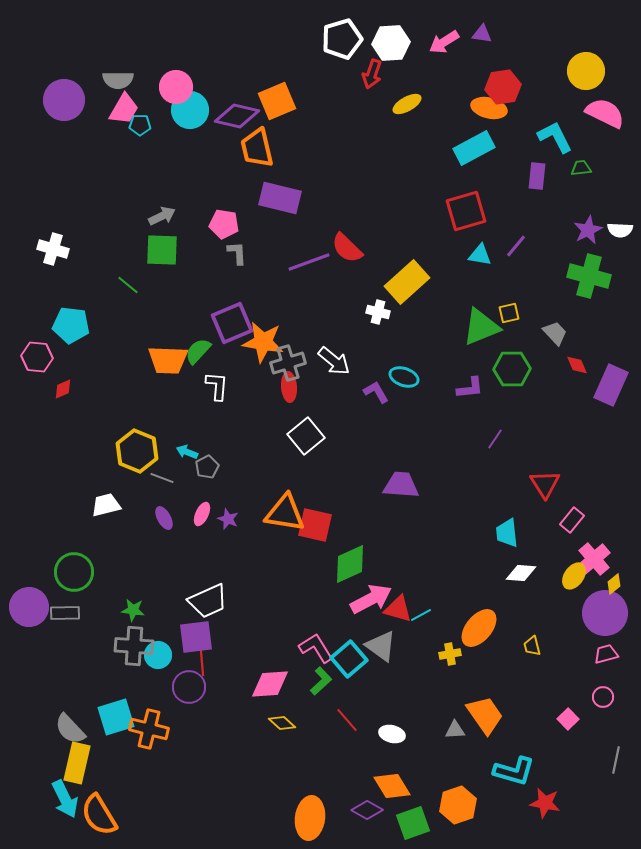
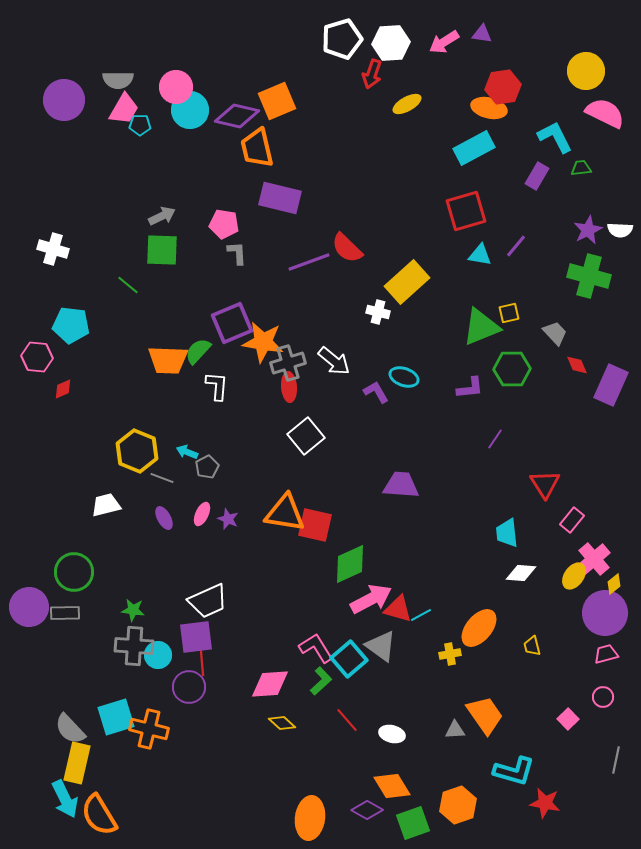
purple rectangle at (537, 176): rotated 24 degrees clockwise
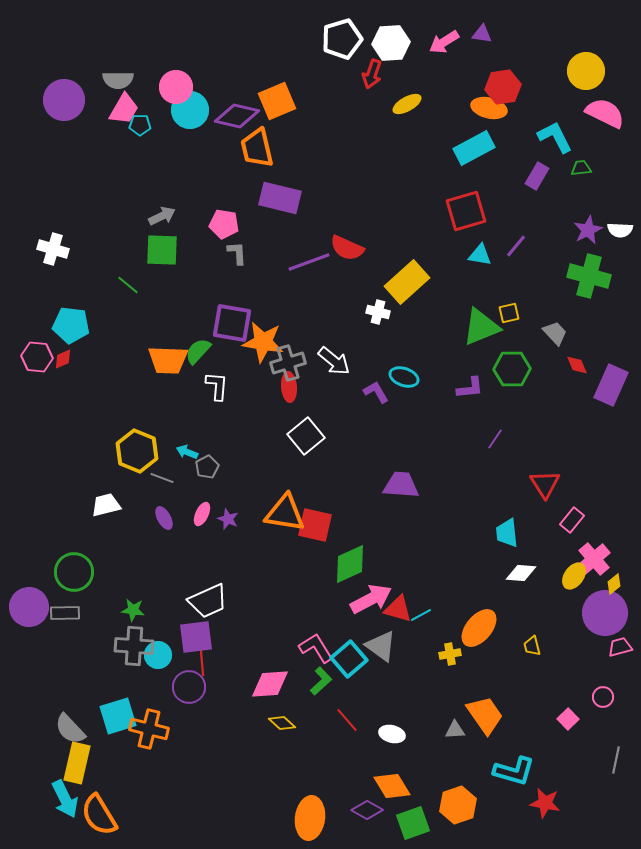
red semicircle at (347, 248): rotated 20 degrees counterclockwise
purple square at (232, 323): rotated 33 degrees clockwise
red diamond at (63, 389): moved 30 px up
pink trapezoid at (606, 654): moved 14 px right, 7 px up
cyan square at (116, 717): moved 2 px right, 1 px up
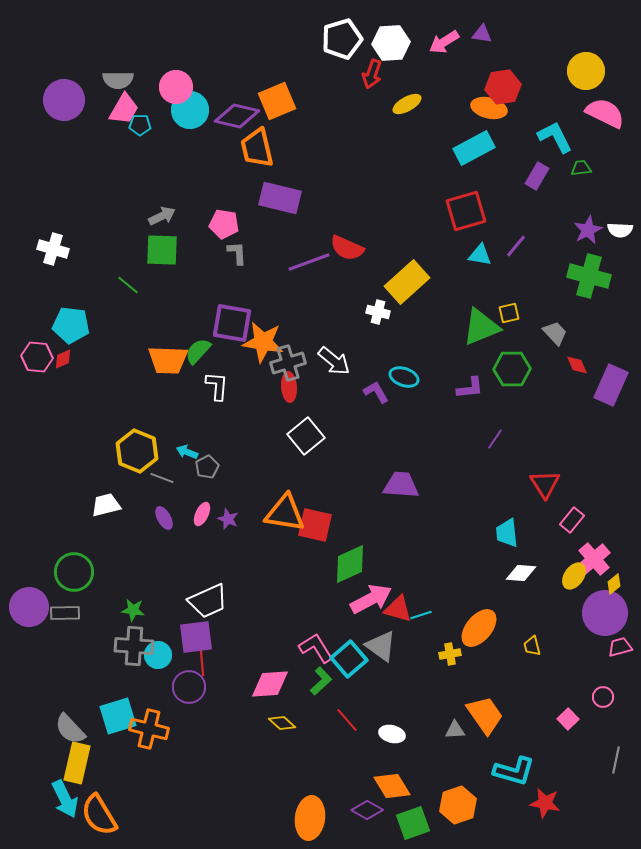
cyan line at (421, 615): rotated 10 degrees clockwise
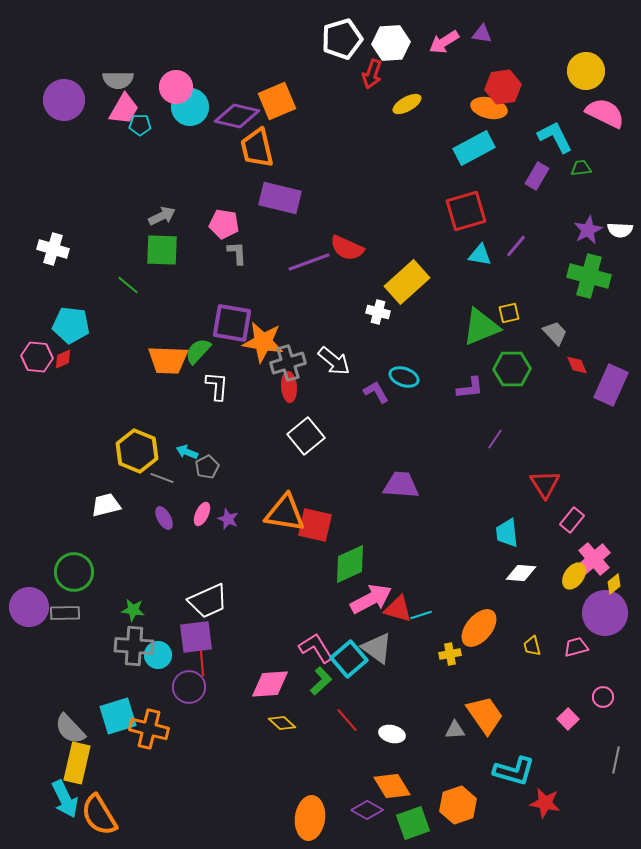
cyan circle at (190, 110): moved 3 px up
gray triangle at (381, 646): moved 4 px left, 2 px down
pink trapezoid at (620, 647): moved 44 px left
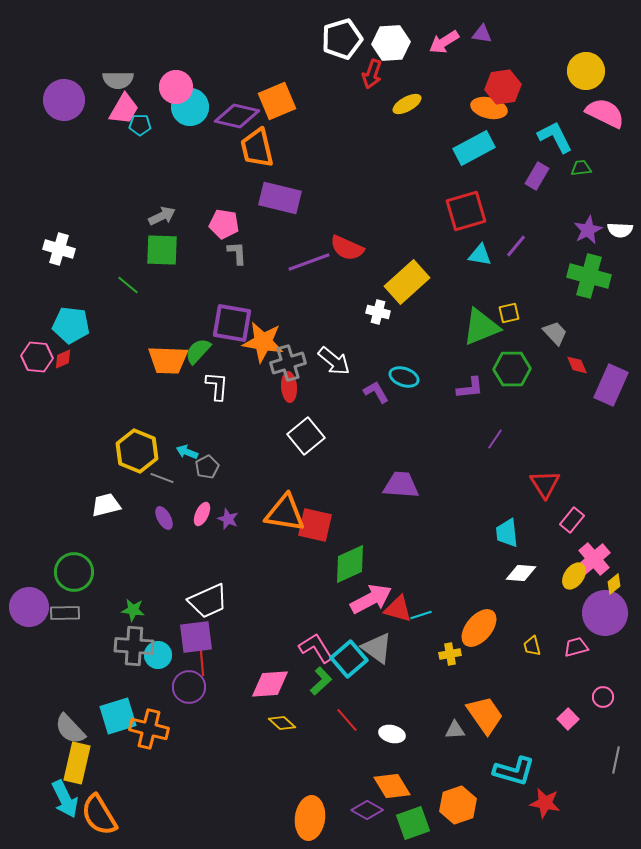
white cross at (53, 249): moved 6 px right
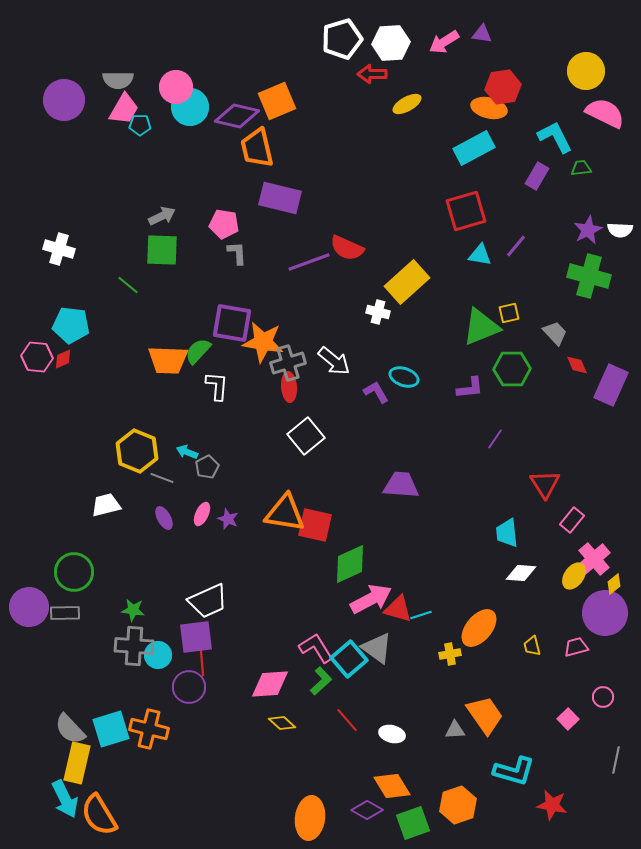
red arrow at (372, 74): rotated 72 degrees clockwise
cyan square at (118, 716): moved 7 px left, 13 px down
red star at (545, 803): moved 7 px right, 2 px down
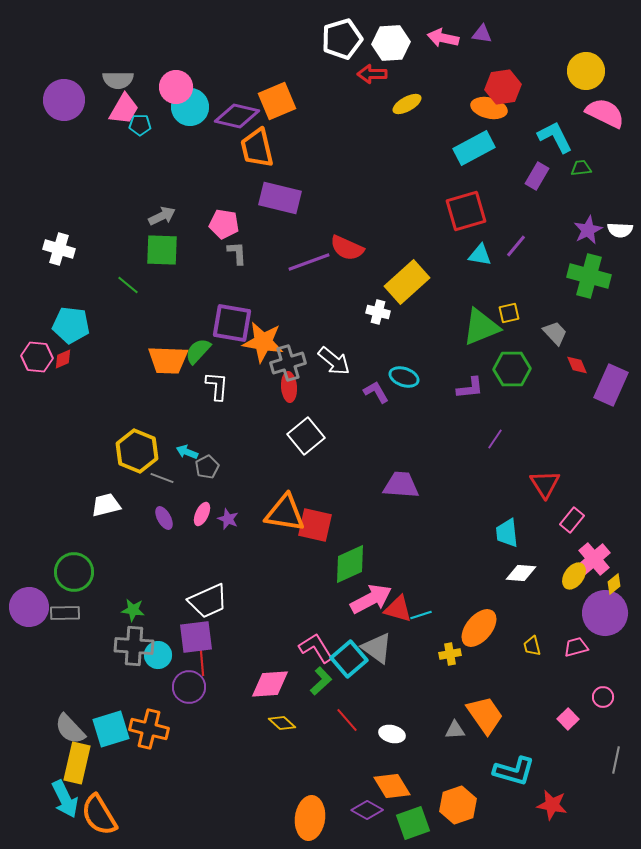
pink arrow at (444, 42): moved 1 px left, 4 px up; rotated 44 degrees clockwise
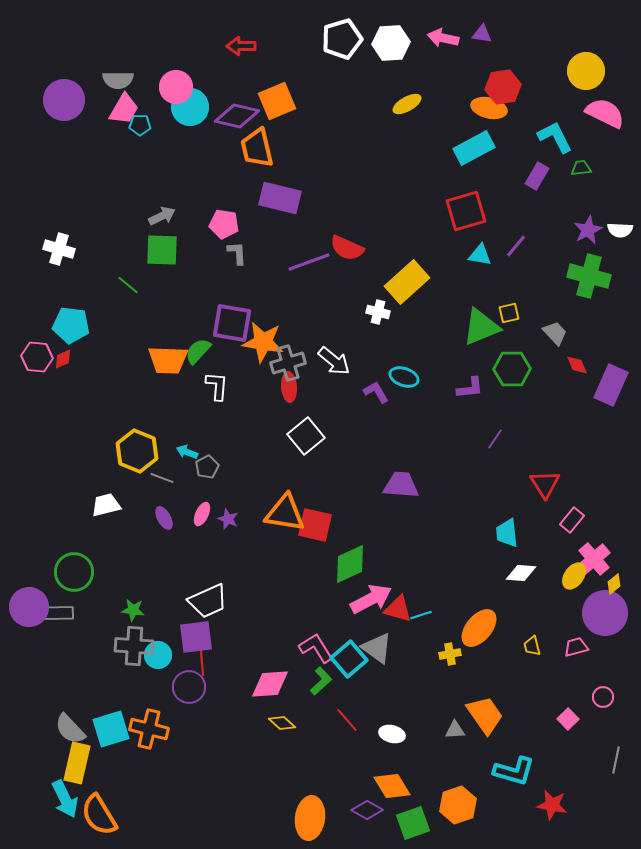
red arrow at (372, 74): moved 131 px left, 28 px up
gray rectangle at (65, 613): moved 6 px left
